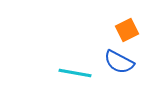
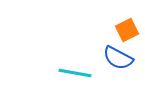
blue semicircle: moved 1 px left, 4 px up
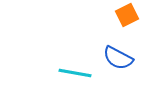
orange square: moved 15 px up
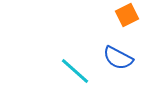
cyan line: moved 2 px up; rotated 32 degrees clockwise
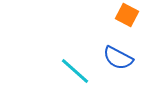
orange square: rotated 35 degrees counterclockwise
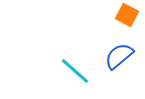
blue semicircle: moved 1 px right, 2 px up; rotated 112 degrees clockwise
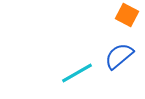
cyan line: moved 2 px right, 2 px down; rotated 72 degrees counterclockwise
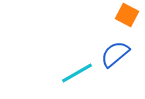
blue semicircle: moved 4 px left, 2 px up
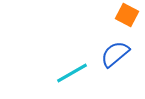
cyan line: moved 5 px left
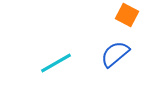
cyan line: moved 16 px left, 10 px up
